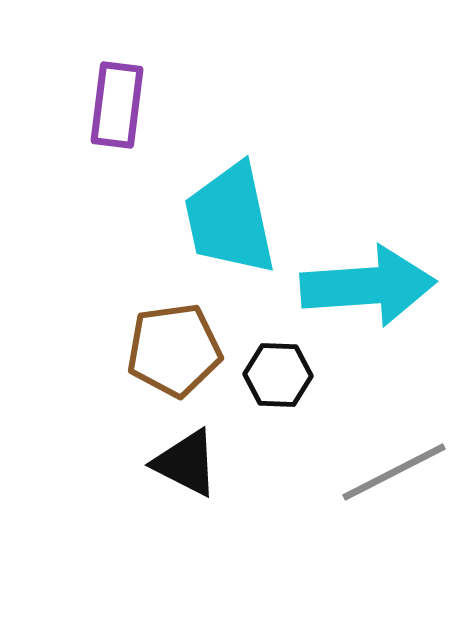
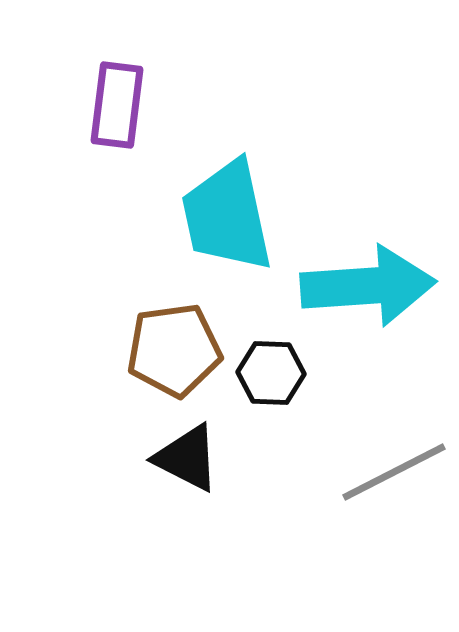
cyan trapezoid: moved 3 px left, 3 px up
black hexagon: moved 7 px left, 2 px up
black triangle: moved 1 px right, 5 px up
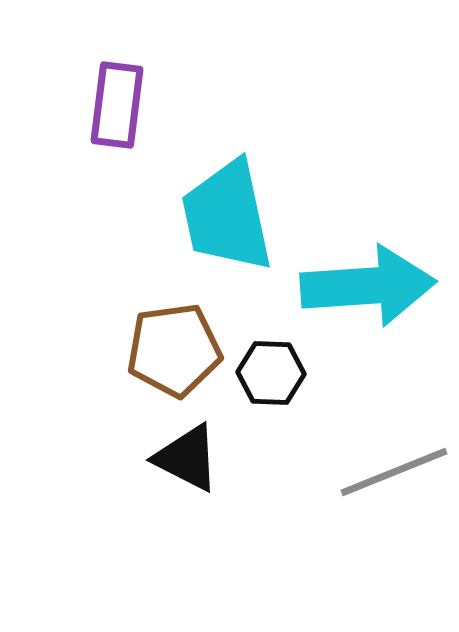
gray line: rotated 5 degrees clockwise
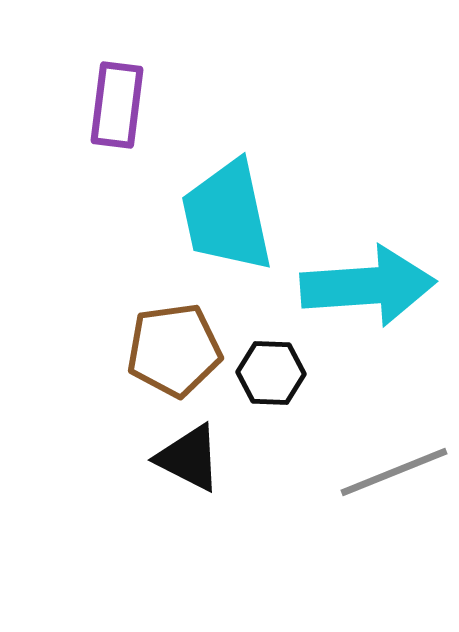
black triangle: moved 2 px right
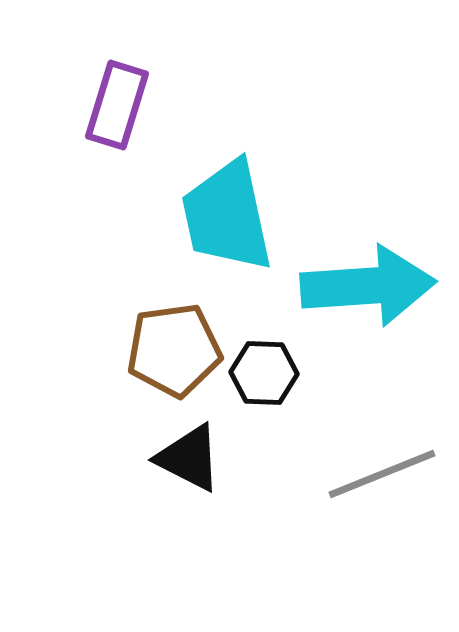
purple rectangle: rotated 10 degrees clockwise
black hexagon: moved 7 px left
gray line: moved 12 px left, 2 px down
